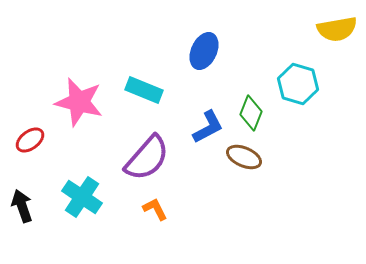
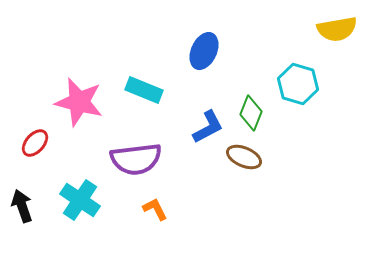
red ellipse: moved 5 px right, 3 px down; rotated 12 degrees counterclockwise
purple semicircle: moved 11 px left, 1 px down; rotated 42 degrees clockwise
cyan cross: moved 2 px left, 3 px down
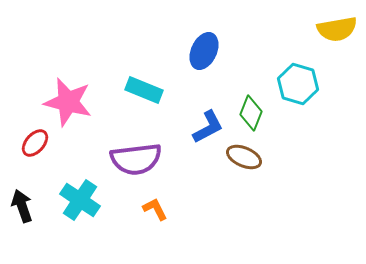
pink star: moved 11 px left
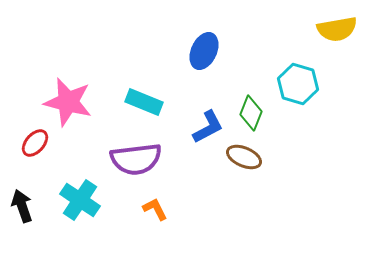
cyan rectangle: moved 12 px down
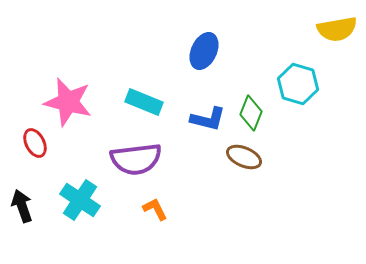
blue L-shape: moved 8 px up; rotated 42 degrees clockwise
red ellipse: rotated 68 degrees counterclockwise
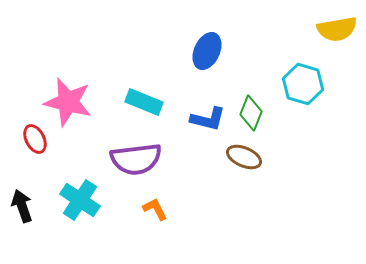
blue ellipse: moved 3 px right
cyan hexagon: moved 5 px right
red ellipse: moved 4 px up
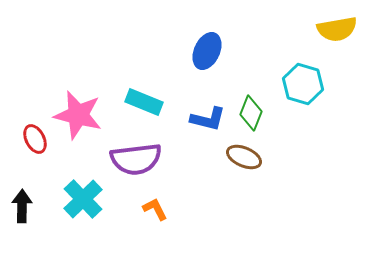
pink star: moved 10 px right, 13 px down
cyan cross: moved 3 px right, 1 px up; rotated 12 degrees clockwise
black arrow: rotated 20 degrees clockwise
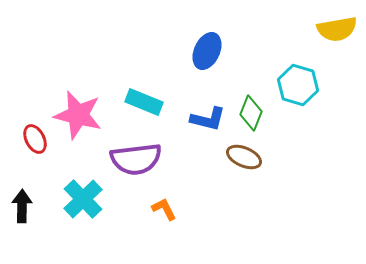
cyan hexagon: moved 5 px left, 1 px down
orange L-shape: moved 9 px right
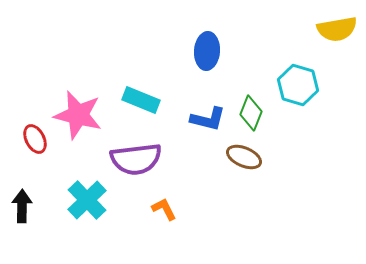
blue ellipse: rotated 21 degrees counterclockwise
cyan rectangle: moved 3 px left, 2 px up
cyan cross: moved 4 px right, 1 px down
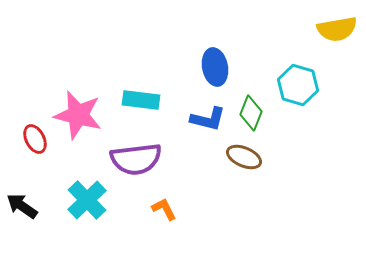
blue ellipse: moved 8 px right, 16 px down; rotated 15 degrees counterclockwise
cyan rectangle: rotated 15 degrees counterclockwise
black arrow: rotated 56 degrees counterclockwise
